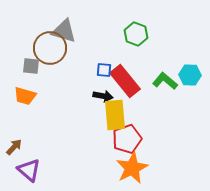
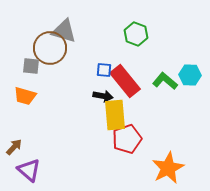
orange star: moved 36 px right
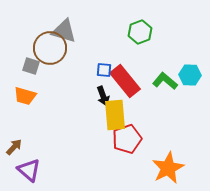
green hexagon: moved 4 px right, 2 px up; rotated 20 degrees clockwise
gray square: rotated 12 degrees clockwise
black arrow: rotated 60 degrees clockwise
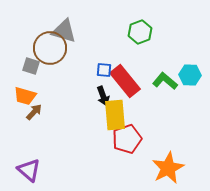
brown arrow: moved 20 px right, 35 px up
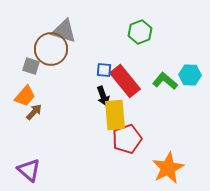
brown circle: moved 1 px right, 1 px down
orange trapezoid: rotated 65 degrees counterclockwise
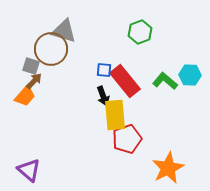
brown arrow: moved 31 px up
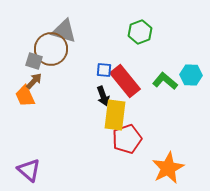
gray square: moved 3 px right, 5 px up
cyan hexagon: moved 1 px right
orange trapezoid: rotated 115 degrees clockwise
yellow rectangle: rotated 12 degrees clockwise
